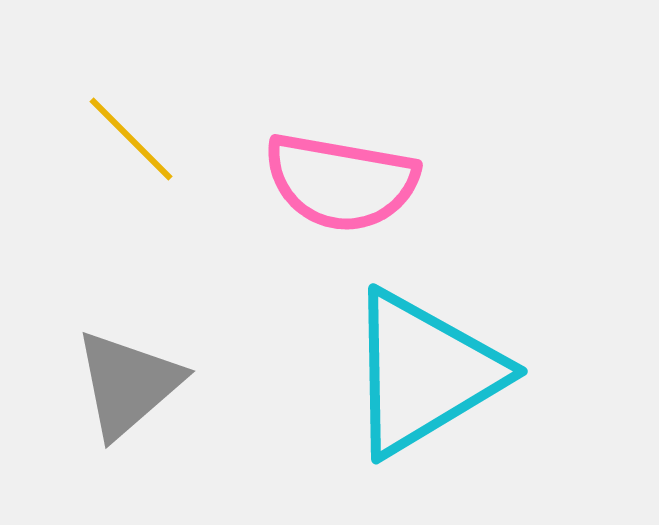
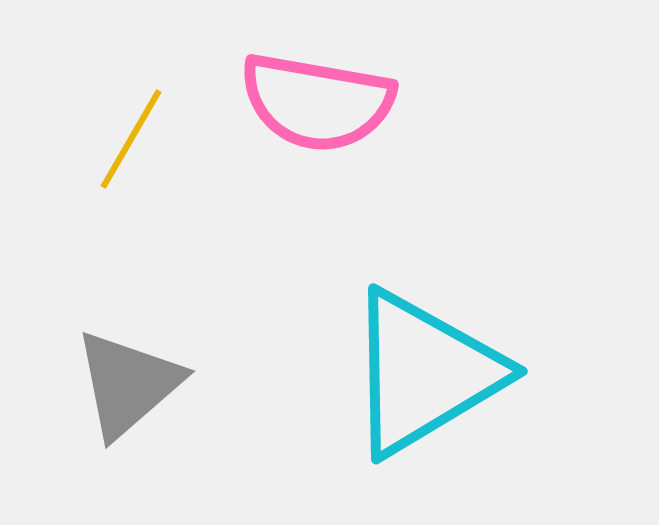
yellow line: rotated 75 degrees clockwise
pink semicircle: moved 24 px left, 80 px up
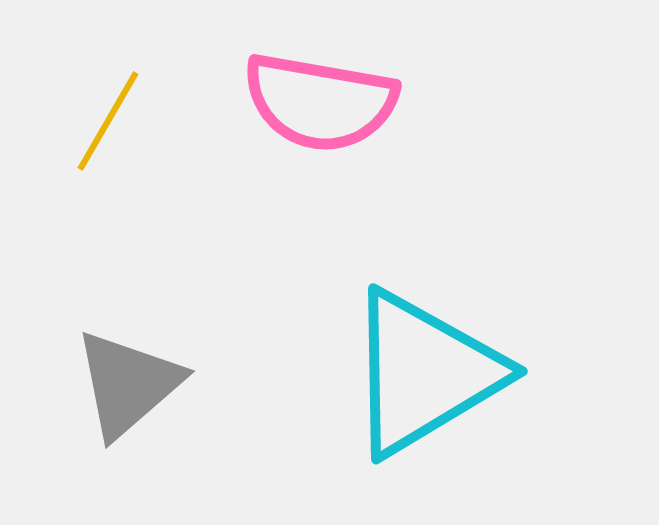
pink semicircle: moved 3 px right
yellow line: moved 23 px left, 18 px up
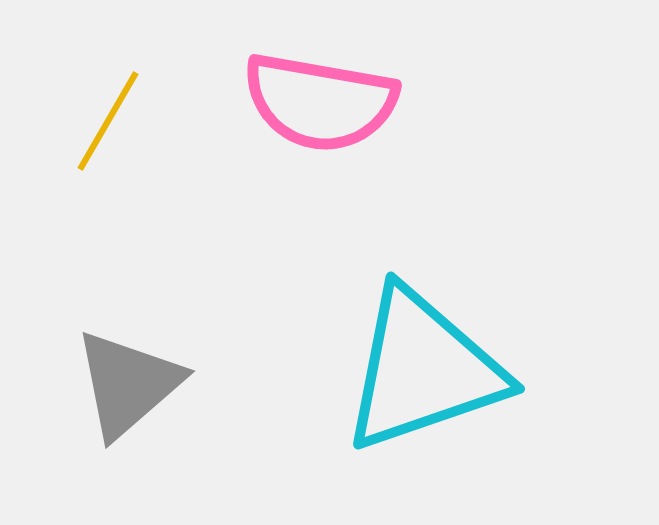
cyan triangle: moved 1 px left, 3 px up; rotated 12 degrees clockwise
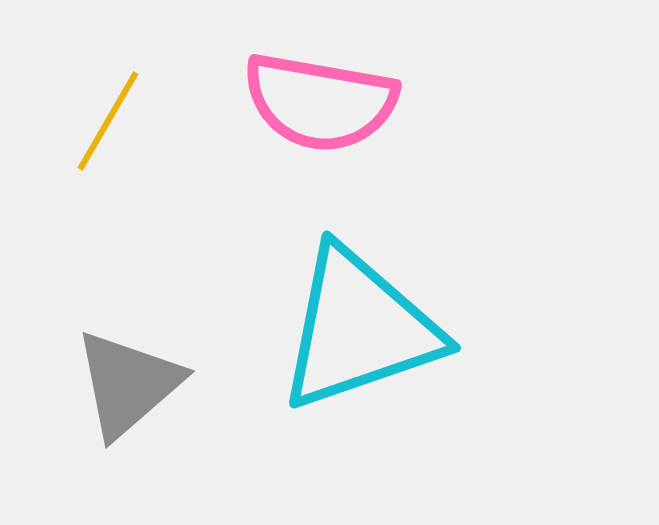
cyan triangle: moved 64 px left, 41 px up
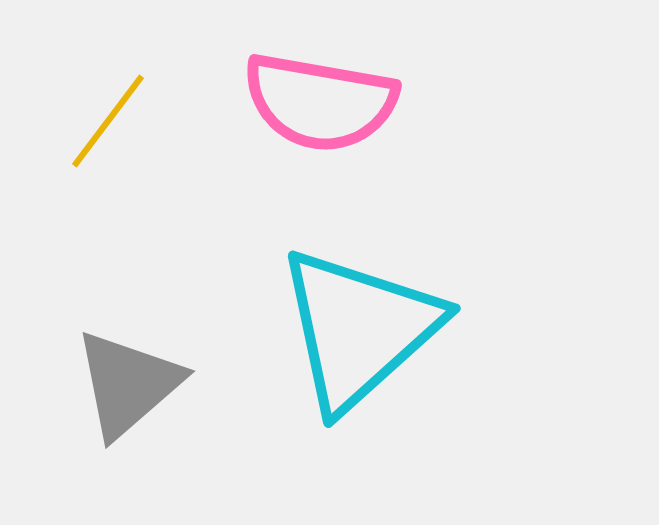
yellow line: rotated 7 degrees clockwise
cyan triangle: rotated 23 degrees counterclockwise
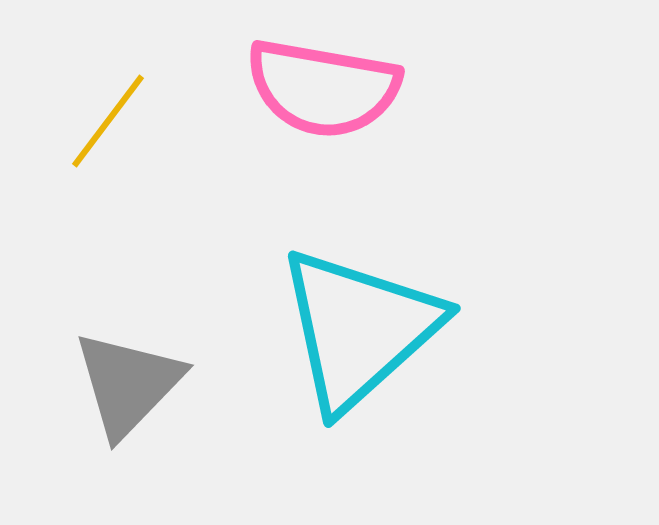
pink semicircle: moved 3 px right, 14 px up
gray triangle: rotated 5 degrees counterclockwise
